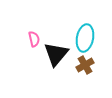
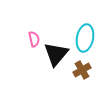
brown cross: moved 3 px left, 5 px down
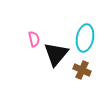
brown cross: rotated 36 degrees counterclockwise
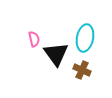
black triangle: rotated 16 degrees counterclockwise
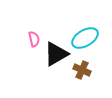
cyan ellipse: rotated 48 degrees clockwise
black triangle: rotated 36 degrees clockwise
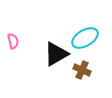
pink semicircle: moved 21 px left, 2 px down
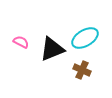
pink semicircle: moved 8 px right, 1 px down; rotated 49 degrees counterclockwise
black triangle: moved 4 px left, 5 px up; rotated 8 degrees clockwise
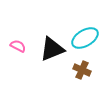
pink semicircle: moved 3 px left, 4 px down
